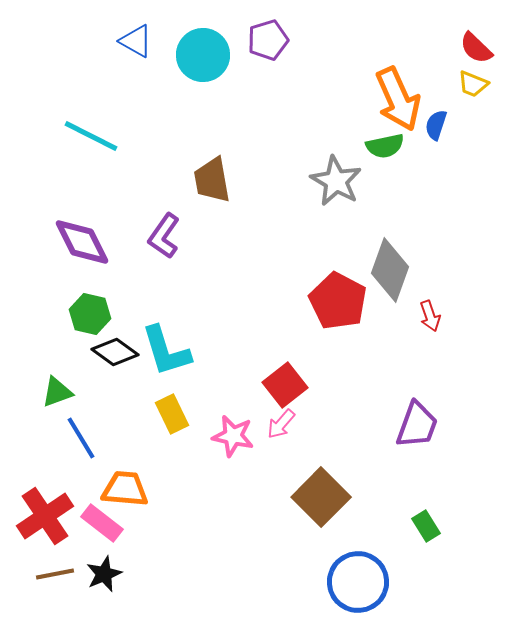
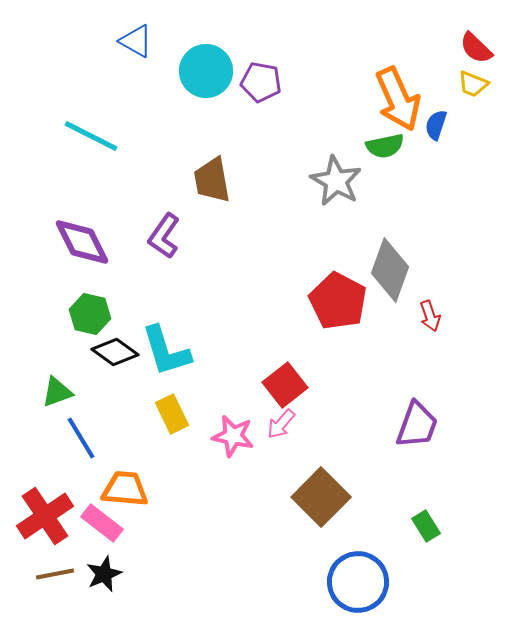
purple pentagon: moved 7 px left, 42 px down; rotated 27 degrees clockwise
cyan circle: moved 3 px right, 16 px down
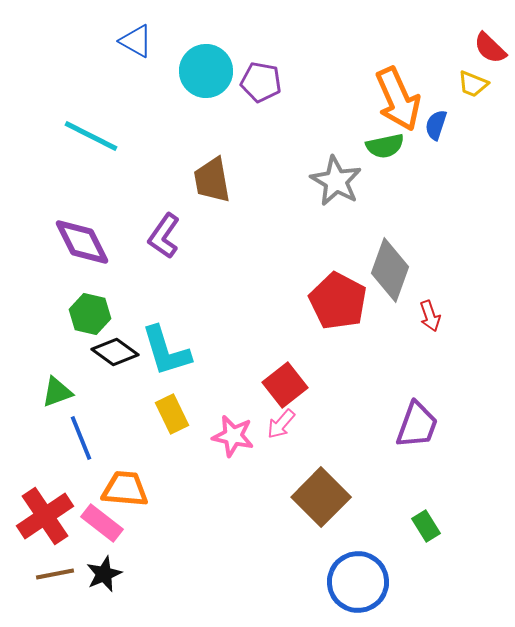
red semicircle: moved 14 px right
blue line: rotated 9 degrees clockwise
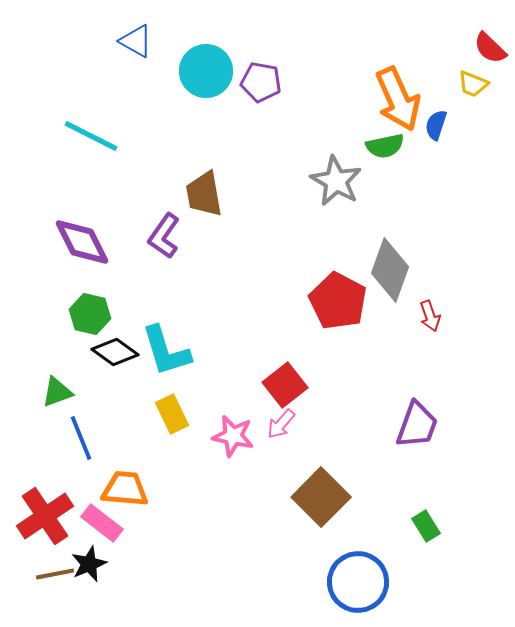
brown trapezoid: moved 8 px left, 14 px down
black star: moved 15 px left, 10 px up
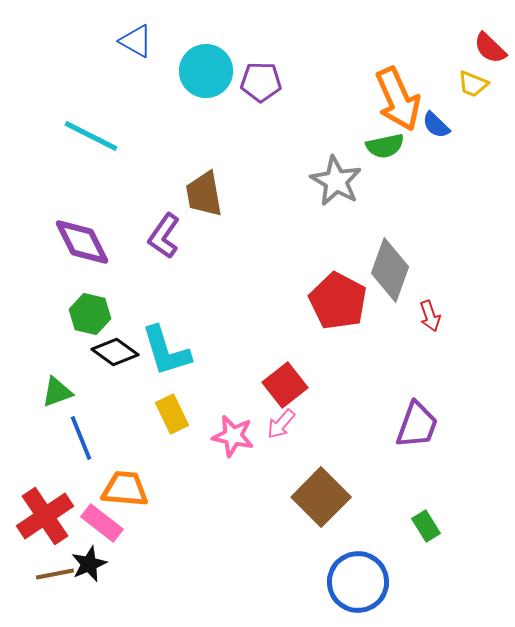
purple pentagon: rotated 9 degrees counterclockwise
blue semicircle: rotated 64 degrees counterclockwise
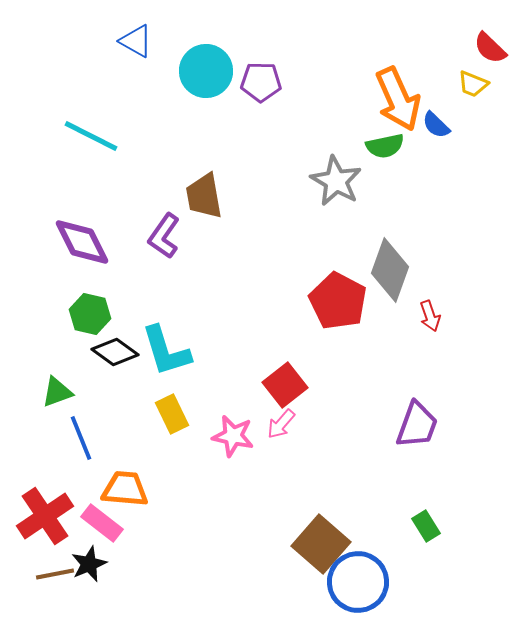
brown trapezoid: moved 2 px down
brown square: moved 47 px down; rotated 4 degrees counterclockwise
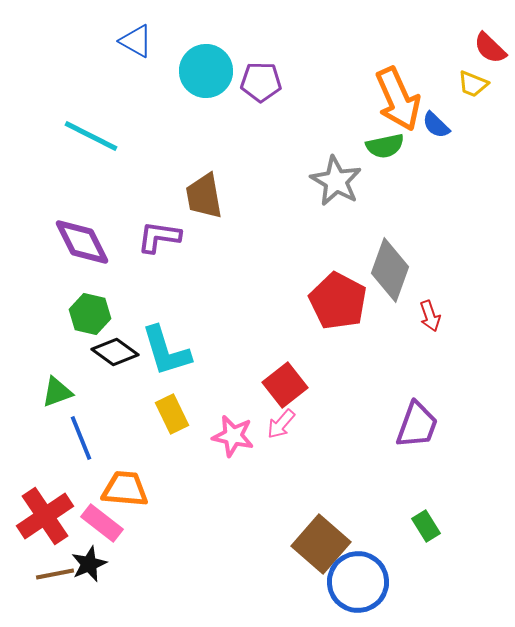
purple L-shape: moved 5 px left, 1 px down; rotated 63 degrees clockwise
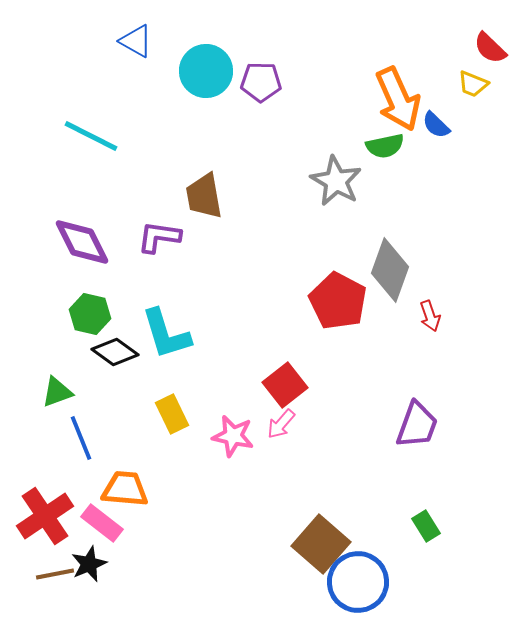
cyan L-shape: moved 17 px up
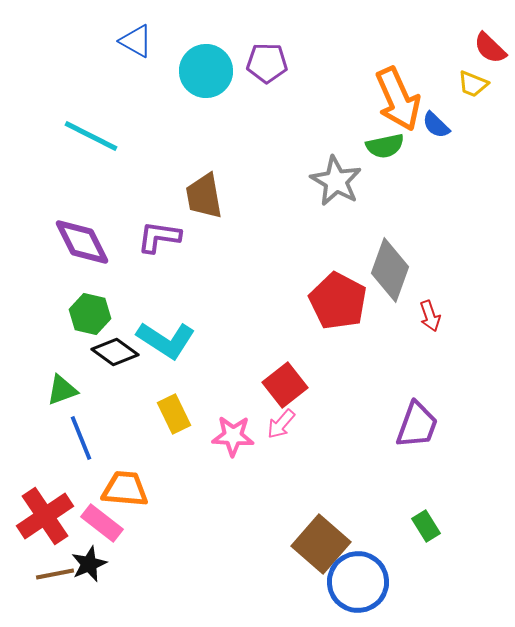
purple pentagon: moved 6 px right, 19 px up
cyan L-shape: moved 6 px down; rotated 40 degrees counterclockwise
green triangle: moved 5 px right, 2 px up
yellow rectangle: moved 2 px right
pink star: rotated 9 degrees counterclockwise
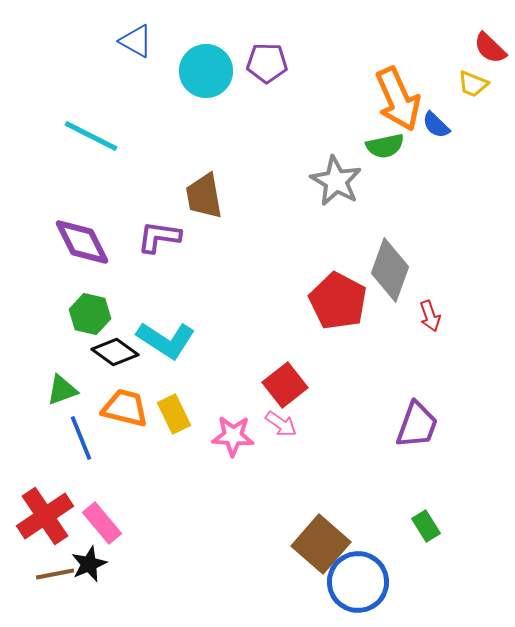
pink arrow: rotated 96 degrees counterclockwise
orange trapezoid: moved 81 px up; rotated 9 degrees clockwise
pink rectangle: rotated 12 degrees clockwise
